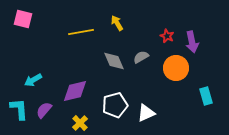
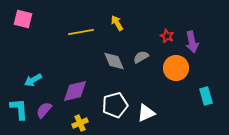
yellow cross: rotated 21 degrees clockwise
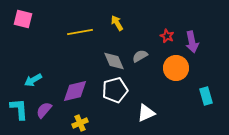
yellow line: moved 1 px left
gray semicircle: moved 1 px left, 1 px up
white pentagon: moved 15 px up
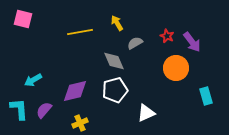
purple arrow: rotated 25 degrees counterclockwise
gray semicircle: moved 5 px left, 13 px up
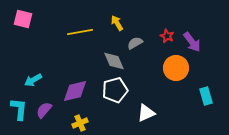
cyan L-shape: rotated 10 degrees clockwise
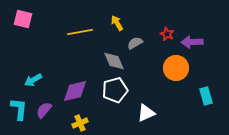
red star: moved 2 px up
purple arrow: rotated 125 degrees clockwise
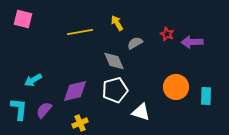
orange circle: moved 19 px down
cyan rectangle: rotated 18 degrees clockwise
white triangle: moved 5 px left, 1 px up; rotated 42 degrees clockwise
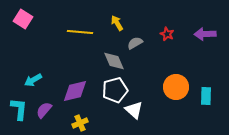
pink square: rotated 18 degrees clockwise
yellow line: rotated 15 degrees clockwise
purple arrow: moved 13 px right, 8 px up
white triangle: moved 7 px left, 2 px up; rotated 24 degrees clockwise
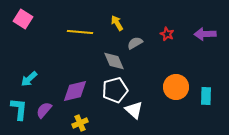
cyan arrow: moved 4 px left, 1 px up; rotated 12 degrees counterclockwise
